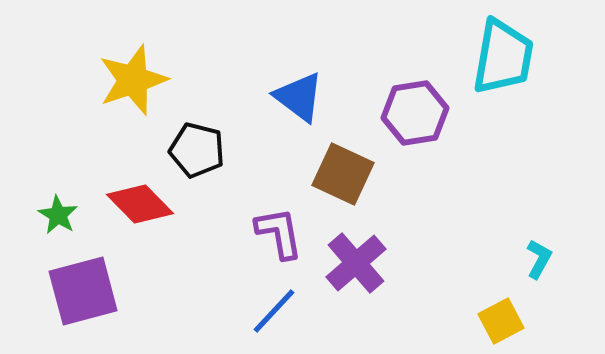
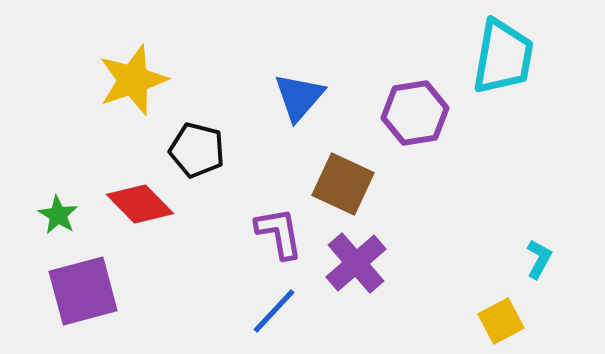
blue triangle: rotated 34 degrees clockwise
brown square: moved 10 px down
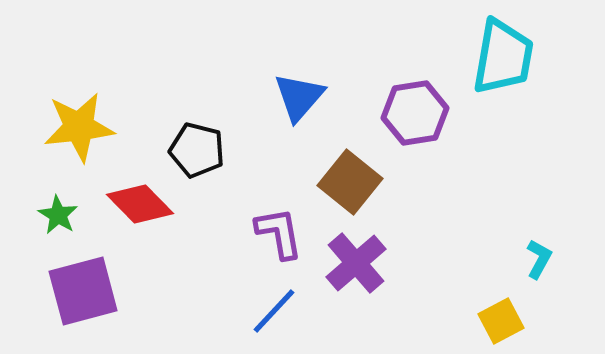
yellow star: moved 54 px left, 47 px down; rotated 12 degrees clockwise
brown square: moved 7 px right, 2 px up; rotated 14 degrees clockwise
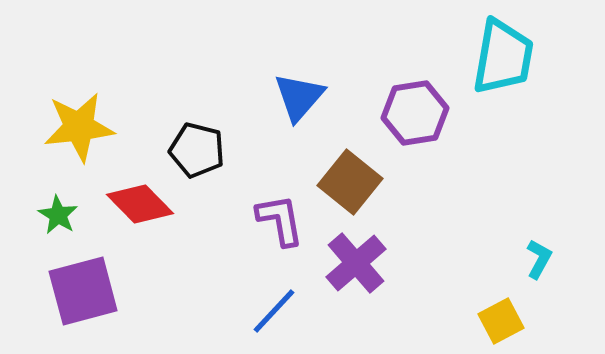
purple L-shape: moved 1 px right, 13 px up
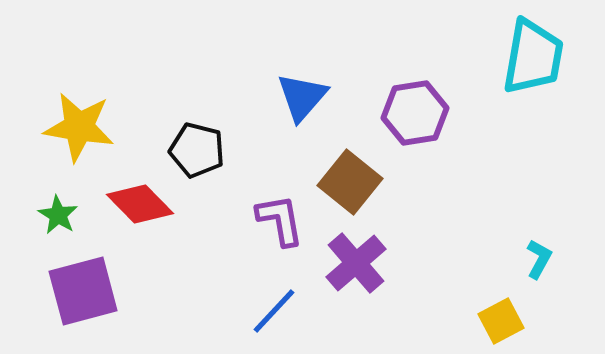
cyan trapezoid: moved 30 px right
blue triangle: moved 3 px right
yellow star: rotated 16 degrees clockwise
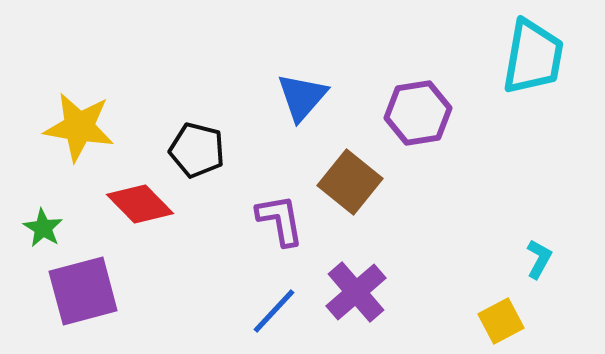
purple hexagon: moved 3 px right
green star: moved 15 px left, 13 px down
purple cross: moved 29 px down
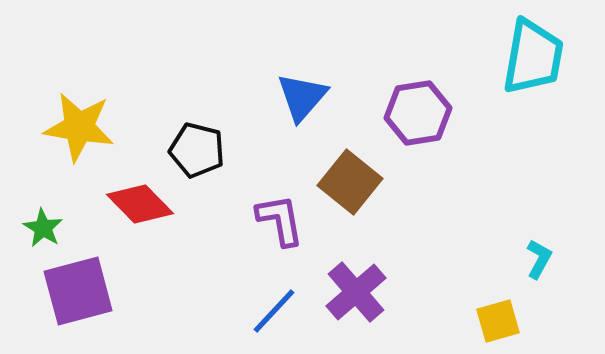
purple square: moved 5 px left
yellow square: moved 3 px left; rotated 12 degrees clockwise
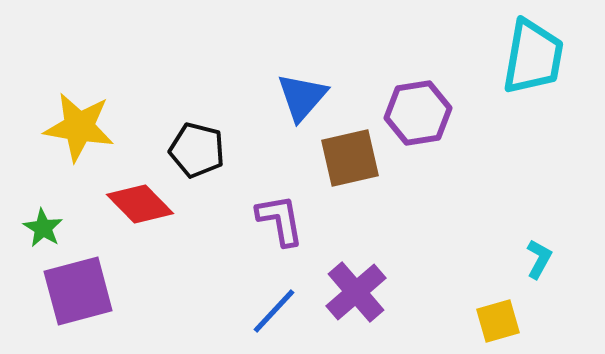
brown square: moved 24 px up; rotated 38 degrees clockwise
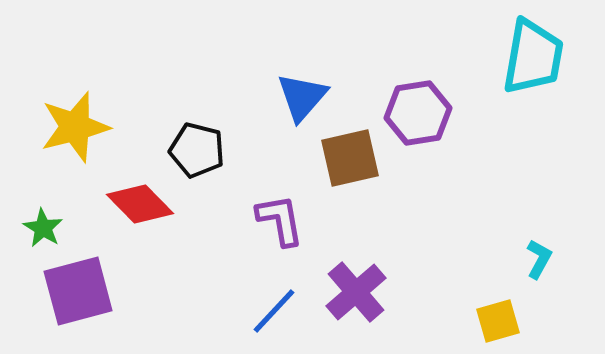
yellow star: moved 4 px left; rotated 24 degrees counterclockwise
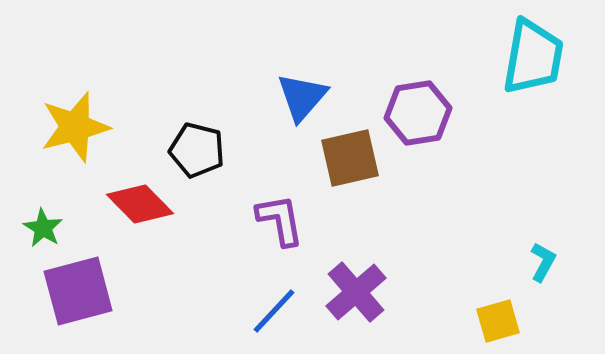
cyan L-shape: moved 4 px right, 3 px down
